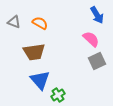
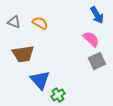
brown trapezoid: moved 11 px left, 2 px down
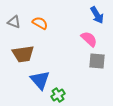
pink semicircle: moved 2 px left
gray square: rotated 30 degrees clockwise
